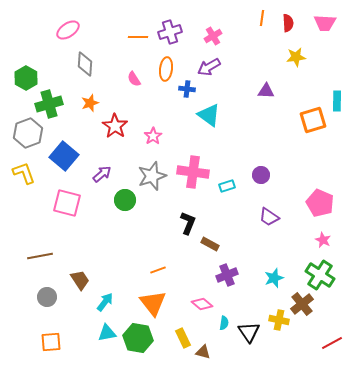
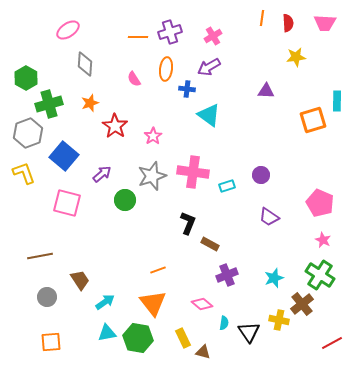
cyan arrow at (105, 302): rotated 18 degrees clockwise
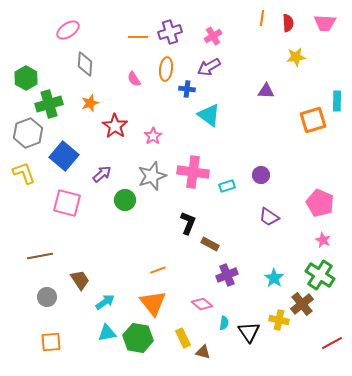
cyan star at (274, 278): rotated 18 degrees counterclockwise
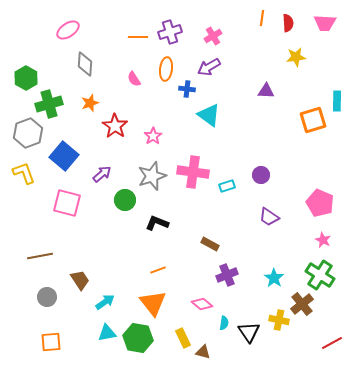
black L-shape at (188, 223): moved 31 px left; rotated 90 degrees counterclockwise
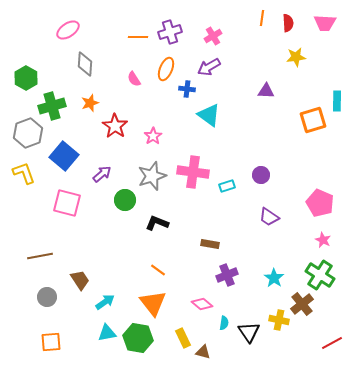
orange ellipse at (166, 69): rotated 15 degrees clockwise
green cross at (49, 104): moved 3 px right, 2 px down
brown rectangle at (210, 244): rotated 18 degrees counterclockwise
orange line at (158, 270): rotated 56 degrees clockwise
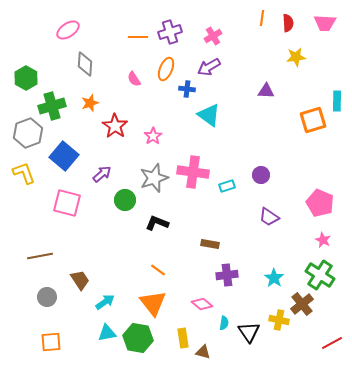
gray star at (152, 176): moved 2 px right, 2 px down
purple cross at (227, 275): rotated 15 degrees clockwise
yellow rectangle at (183, 338): rotated 18 degrees clockwise
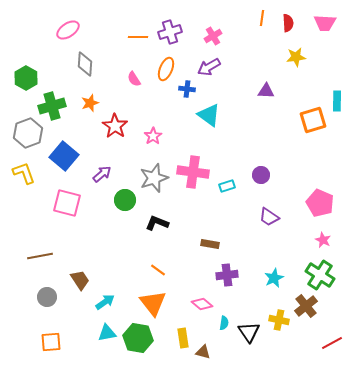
cyan star at (274, 278): rotated 12 degrees clockwise
brown cross at (302, 304): moved 4 px right, 2 px down
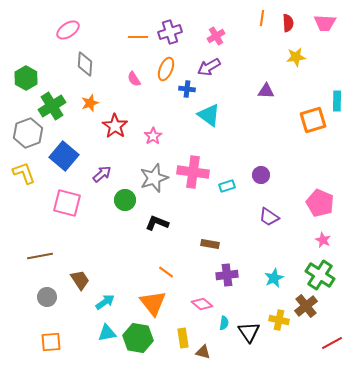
pink cross at (213, 36): moved 3 px right
green cross at (52, 106): rotated 16 degrees counterclockwise
orange line at (158, 270): moved 8 px right, 2 px down
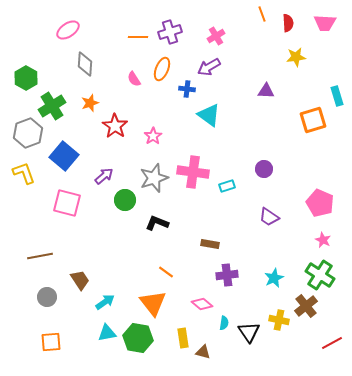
orange line at (262, 18): moved 4 px up; rotated 28 degrees counterclockwise
orange ellipse at (166, 69): moved 4 px left
cyan rectangle at (337, 101): moved 5 px up; rotated 18 degrees counterclockwise
purple arrow at (102, 174): moved 2 px right, 2 px down
purple circle at (261, 175): moved 3 px right, 6 px up
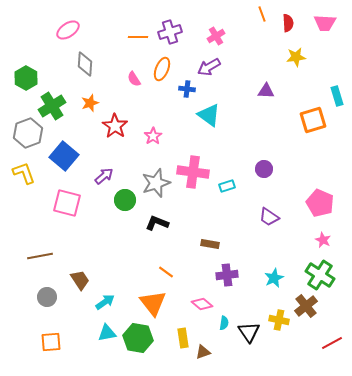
gray star at (154, 178): moved 2 px right, 5 px down
brown triangle at (203, 352): rotated 35 degrees counterclockwise
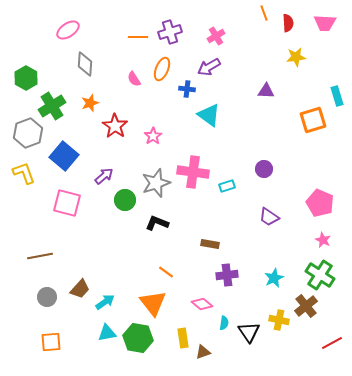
orange line at (262, 14): moved 2 px right, 1 px up
brown trapezoid at (80, 280): moved 9 px down; rotated 75 degrees clockwise
